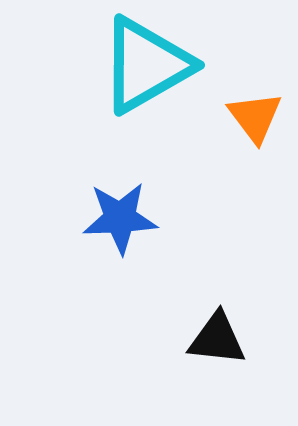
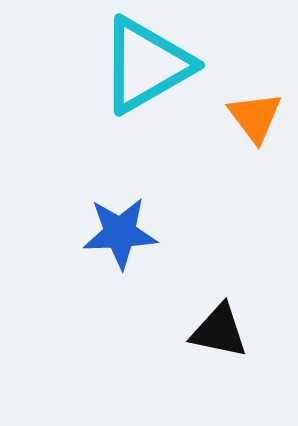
blue star: moved 15 px down
black triangle: moved 2 px right, 8 px up; rotated 6 degrees clockwise
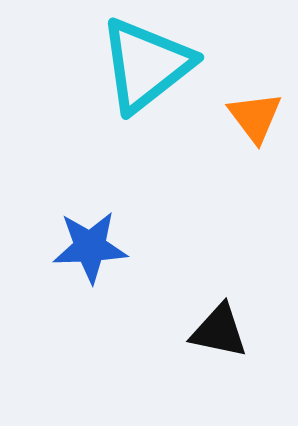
cyan triangle: rotated 8 degrees counterclockwise
blue star: moved 30 px left, 14 px down
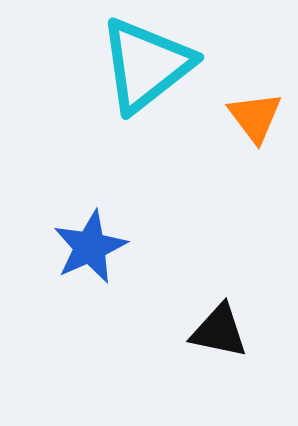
blue star: rotated 22 degrees counterclockwise
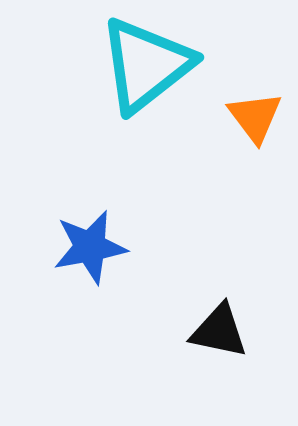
blue star: rotated 14 degrees clockwise
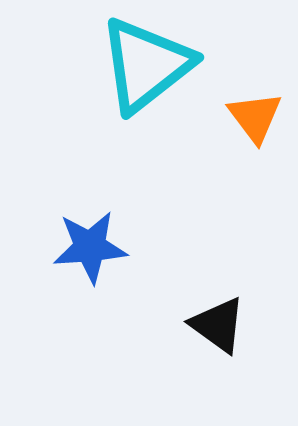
blue star: rotated 6 degrees clockwise
black triangle: moved 1 px left, 6 px up; rotated 24 degrees clockwise
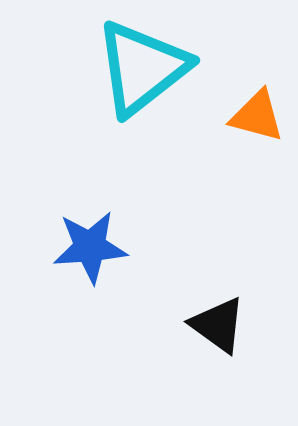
cyan triangle: moved 4 px left, 3 px down
orange triangle: moved 2 px right, 1 px up; rotated 38 degrees counterclockwise
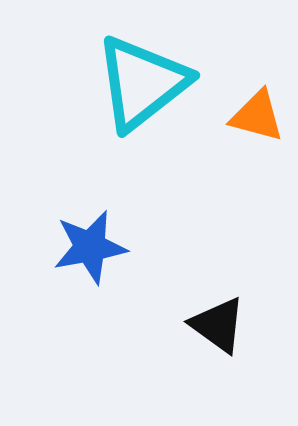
cyan triangle: moved 15 px down
blue star: rotated 6 degrees counterclockwise
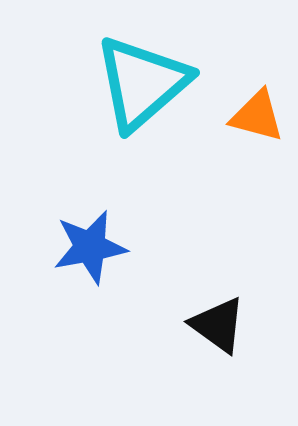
cyan triangle: rotated 3 degrees counterclockwise
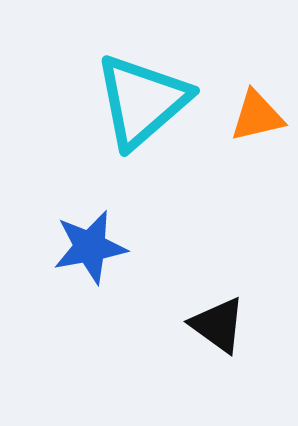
cyan triangle: moved 18 px down
orange triangle: rotated 28 degrees counterclockwise
